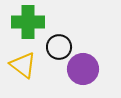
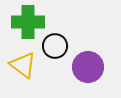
black circle: moved 4 px left, 1 px up
purple circle: moved 5 px right, 2 px up
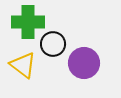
black circle: moved 2 px left, 2 px up
purple circle: moved 4 px left, 4 px up
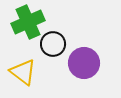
green cross: rotated 24 degrees counterclockwise
yellow triangle: moved 7 px down
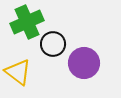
green cross: moved 1 px left
yellow triangle: moved 5 px left
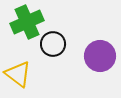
purple circle: moved 16 px right, 7 px up
yellow triangle: moved 2 px down
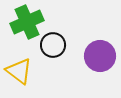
black circle: moved 1 px down
yellow triangle: moved 1 px right, 3 px up
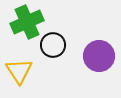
purple circle: moved 1 px left
yellow triangle: rotated 20 degrees clockwise
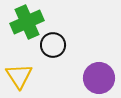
purple circle: moved 22 px down
yellow triangle: moved 5 px down
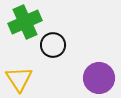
green cross: moved 2 px left
yellow triangle: moved 3 px down
